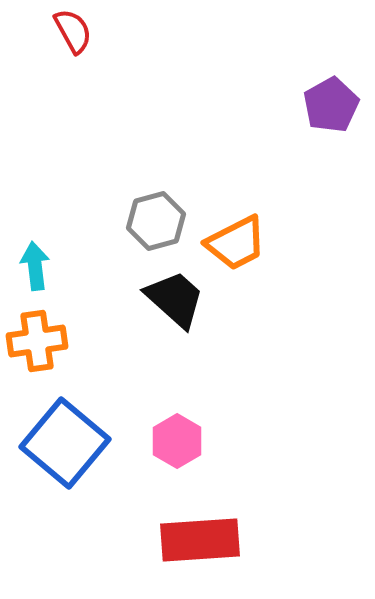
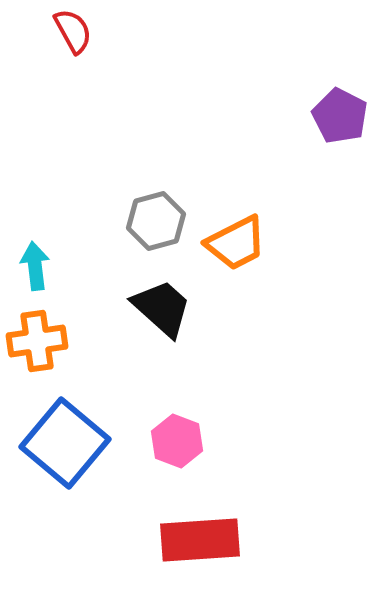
purple pentagon: moved 9 px right, 11 px down; rotated 16 degrees counterclockwise
black trapezoid: moved 13 px left, 9 px down
pink hexagon: rotated 9 degrees counterclockwise
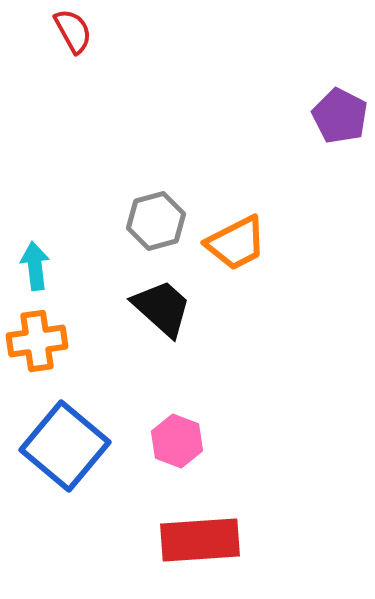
blue square: moved 3 px down
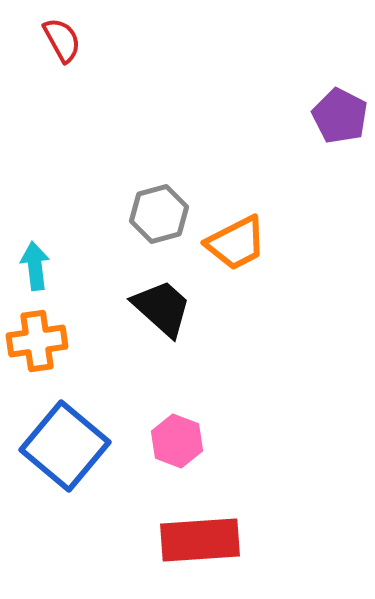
red semicircle: moved 11 px left, 9 px down
gray hexagon: moved 3 px right, 7 px up
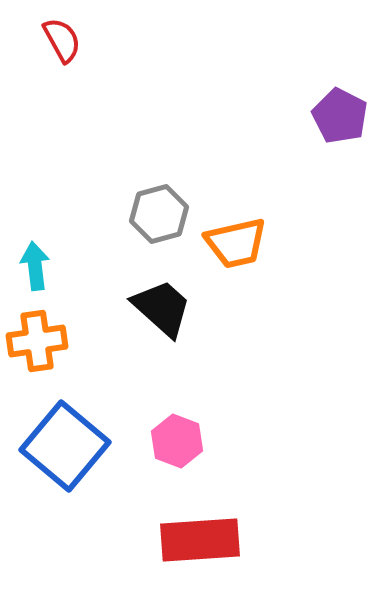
orange trapezoid: rotated 14 degrees clockwise
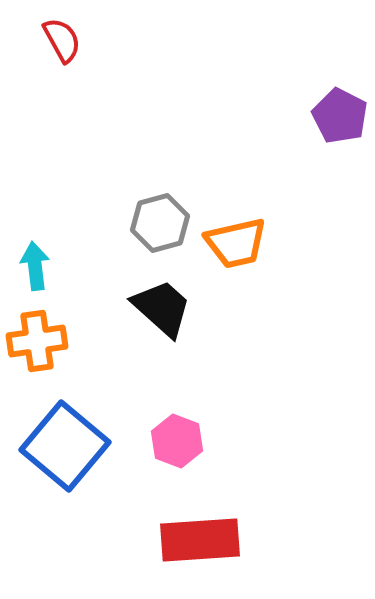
gray hexagon: moved 1 px right, 9 px down
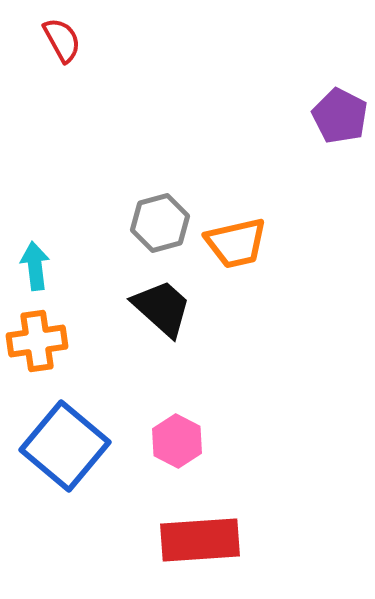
pink hexagon: rotated 6 degrees clockwise
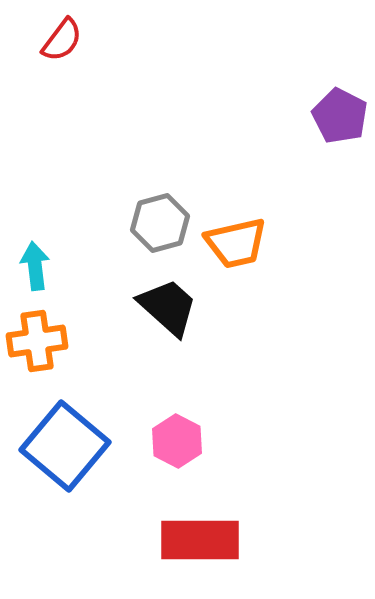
red semicircle: rotated 66 degrees clockwise
black trapezoid: moved 6 px right, 1 px up
red rectangle: rotated 4 degrees clockwise
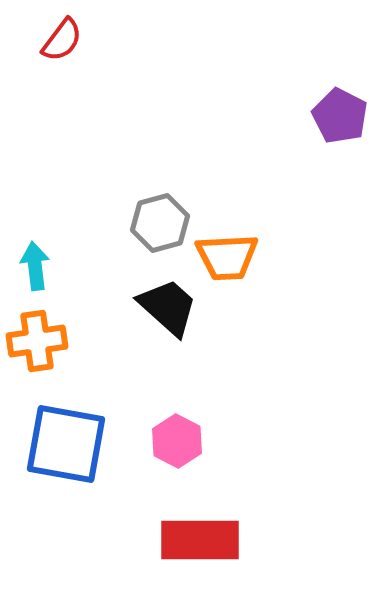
orange trapezoid: moved 9 px left, 14 px down; rotated 10 degrees clockwise
blue square: moved 1 px right, 2 px up; rotated 30 degrees counterclockwise
